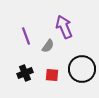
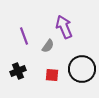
purple line: moved 2 px left
black cross: moved 7 px left, 2 px up
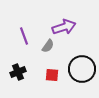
purple arrow: rotated 95 degrees clockwise
black cross: moved 1 px down
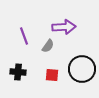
purple arrow: rotated 15 degrees clockwise
black cross: rotated 28 degrees clockwise
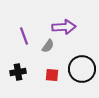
black cross: rotated 14 degrees counterclockwise
